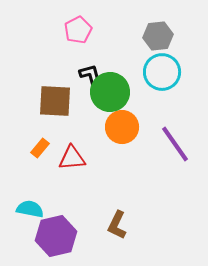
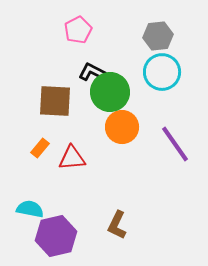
black L-shape: moved 1 px right, 4 px up; rotated 48 degrees counterclockwise
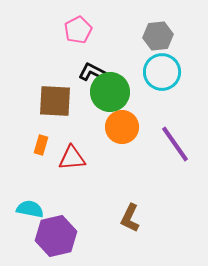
orange rectangle: moved 1 px right, 3 px up; rotated 24 degrees counterclockwise
brown L-shape: moved 13 px right, 7 px up
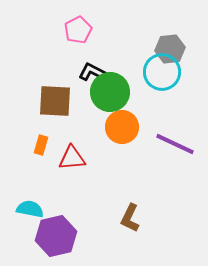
gray hexagon: moved 12 px right, 13 px down
purple line: rotated 30 degrees counterclockwise
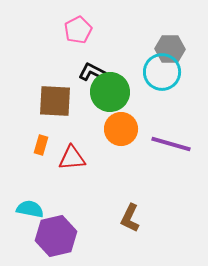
gray hexagon: rotated 8 degrees clockwise
orange circle: moved 1 px left, 2 px down
purple line: moved 4 px left; rotated 9 degrees counterclockwise
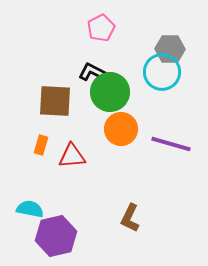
pink pentagon: moved 23 px right, 2 px up
red triangle: moved 2 px up
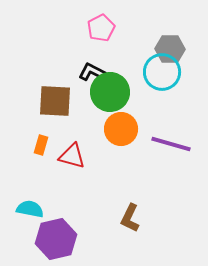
red triangle: rotated 20 degrees clockwise
purple hexagon: moved 3 px down
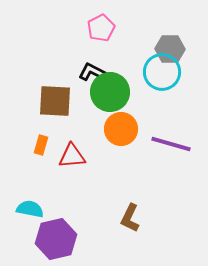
red triangle: rotated 20 degrees counterclockwise
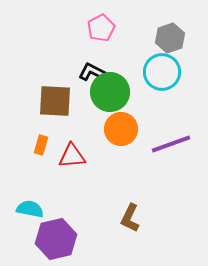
gray hexagon: moved 11 px up; rotated 20 degrees counterclockwise
purple line: rotated 36 degrees counterclockwise
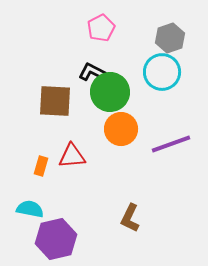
orange rectangle: moved 21 px down
